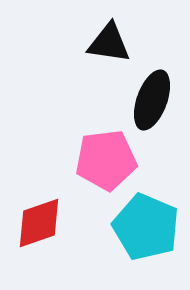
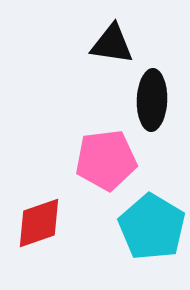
black triangle: moved 3 px right, 1 px down
black ellipse: rotated 18 degrees counterclockwise
cyan pentagon: moved 6 px right; rotated 8 degrees clockwise
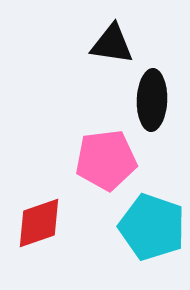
cyan pentagon: rotated 12 degrees counterclockwise
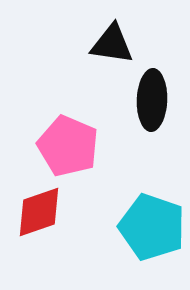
pink pentagon: moved 38 px left, 14 px up; rotated 30 degrees clockwise
red diamond: moved 11 px up
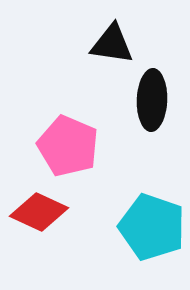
red diamond: rotated 44 degrees clockwise
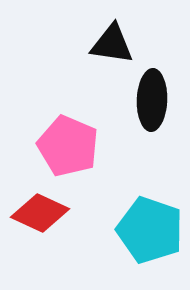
red diamond: moved 1 px right, 1 px down
cyan pentagon: moved 2 px left, 3 px down
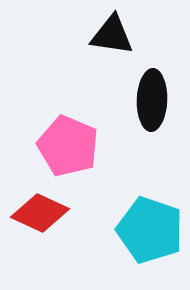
black triangle: moved 9 px up
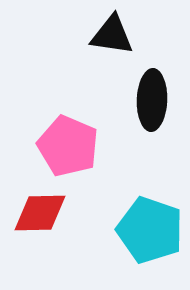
red diamond: rotated 26 degrees counterclockwise
